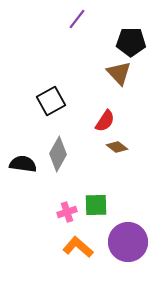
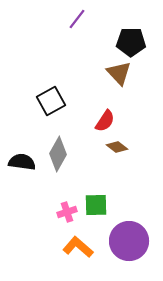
black semicircle: moved 1 px left, 2 px up
purple circle: moved 1 px right, 1 px up
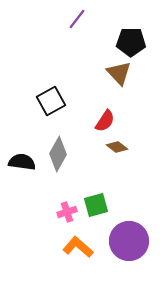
green square: rotated 15 degrees counterclockwise
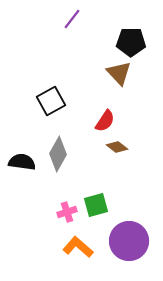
purple line: moved 5 px left
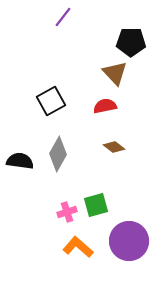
purple line: moved 9 px left, 2 px up
brown triangle: moved 4 px left
red semicircle: moved 15 px up; rotated 135 degrees counterclockwise
brown diamond: moved 3 px left
black semicircle: moved 2 px left, 1 px up
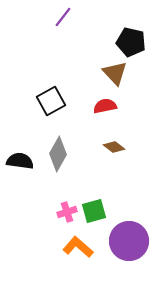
black pentagon: rotated 12 degrees clockwise
green square: moved 2 px left, 6 px down
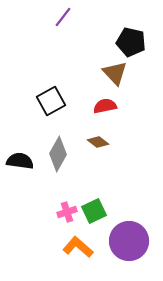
brown diamond: moved 16 px left, 5 px up
green square: rotated 10 degrees counterclockwise
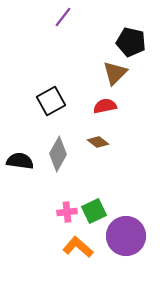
brown triangle: rotated 28 degrees clockwise
pink cross: rotated 12 degrees clockwise
purple circle: moved 3 px left, 5 px up
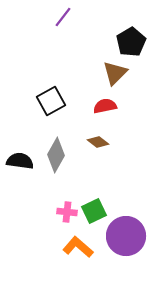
black pentagon: rotated 28 degrees clockwise
gray diamond: moved 2 px left, 1 px down
pink cross: rotated 12 degrees clockwise
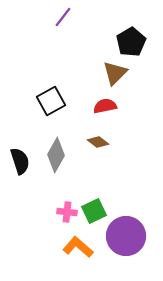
black semicircle: rotated 64 degrees clockwise
